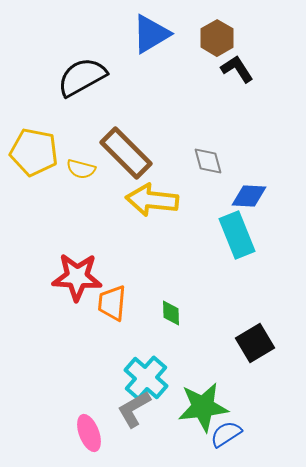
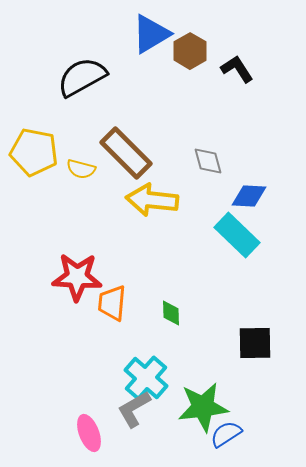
brown hexagon: moved 27 px left, 13 px down
cyan rectangle: rotated 24 degrees counterclockwise
black square: rotated 30 degrees clockwise
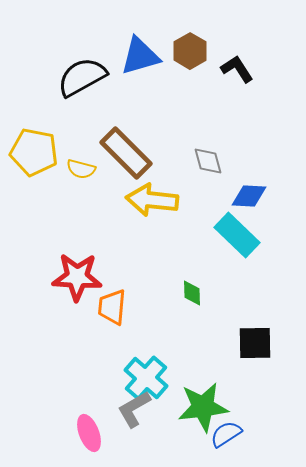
blue triangle: moved 11 px left, 22 px down; rotated 15 degrees clockwise
orange trapezoid: moved 4 px down
green diamond: moved 21 px right, 20 px up
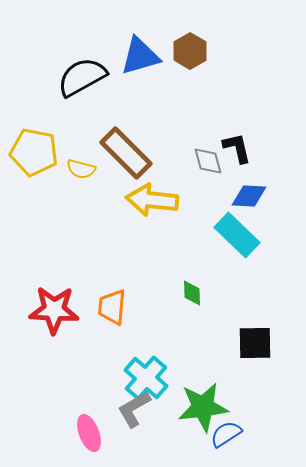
black L-shape: moved 79 px down; rotated 20 degrees clockwise
red star: moved 23 px left, 33 px down
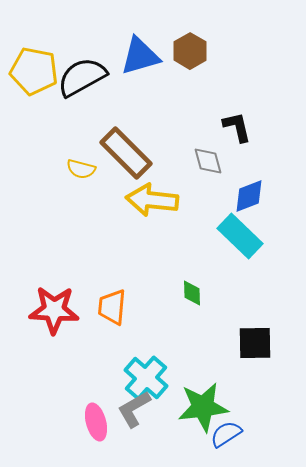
black L-shape: moved 21 px up
yellow pentagon: moved 81 px up
blue diamond: rotated 24 degrees counterclockwise
cyan rectangle: moved 3 px right, 1 px down
pink ellipse: moved 7 px right, 11 px up; rotated 6 degrees clockwise
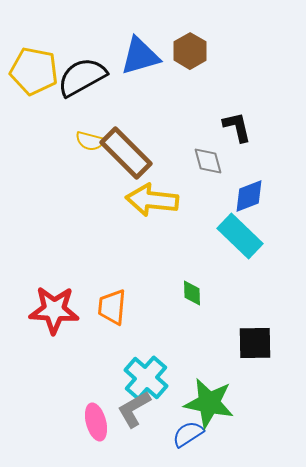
yellow semicircle: moved 9 px right, 28 px up
green star: moved 6 px right, 4 px up; rotated 18 degrees clockwise
blue semicircle: moved 38 px left
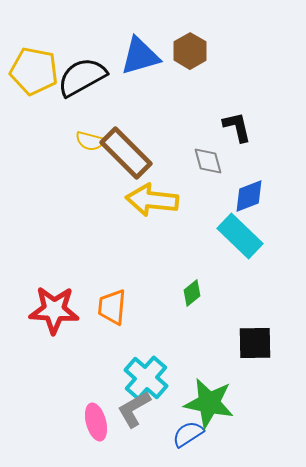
green diamond: rotated 52 degrees clockwise
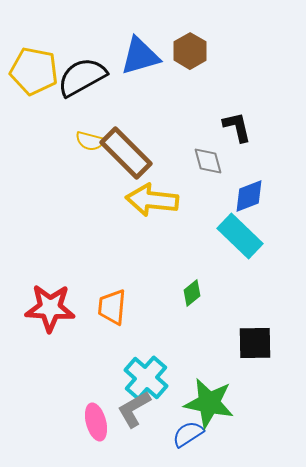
red star: moved 4 px left, 2 px up
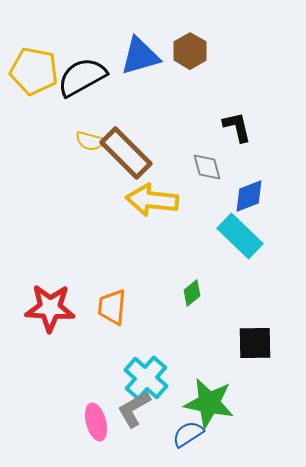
gray diamond: moved 1 px left, 6 px down
